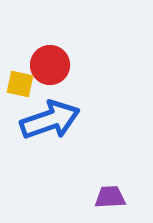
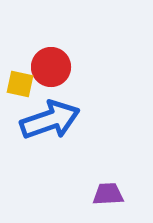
red circle: moved 1 px right, 2 px down
purple trapezoid: moved 2 px left, 3 px up
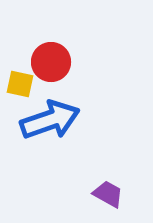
red circle: moved 5 px up
purple trapezoid: rotated 32 degrees clockwise
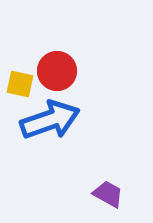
red circle: moved 6 px right, 9 px down
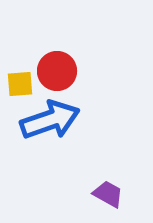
yellow square: rotated 16 degrees counterclockwise
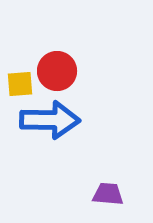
blue arrow: rotated 20 degrees clockwise
purple trapezoid: rotated 24 degrees counterclockwise
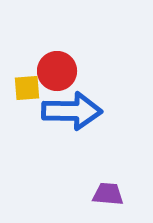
yellow square: moved 7 px right, 4 px down
blue arrow: moved 22 px right, 9 px up
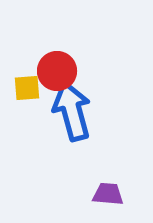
blue arrow: rotated 106 degrees counterclockwise
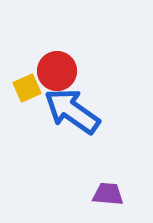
yellow square: rotated 20 degrees counterclockwise
blue arrow: rotated 40 degrees counterclockwise
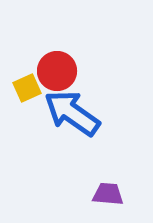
blue arrow: moved 2 px down
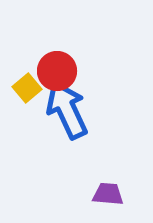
yellow square: rotated 16 degrees counterclockwise
blue arrow: moved 5 px left, 3 px up; rotated 30 degrees clockwise
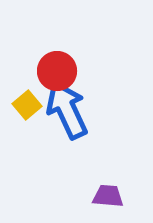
yellow square: moved 17 px down
purple trapezoid: moved 2 px down
